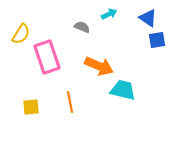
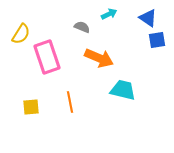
orange arrow: moved 8 px up
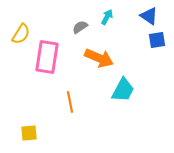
cyan arrow: moved 2 px left, 3 px down; rotated 35 degrees counterclockwise
blue triangle: moved 1 px right, 2 px up
gray semicircle: moved 2 px left; rotated 56 degrees counterclockwise
pink rectangle: rotated 28 degrees clockwise
cyan trapezoid: rotated 104 degrees clockwise
yellow square: moved 2 px left, 26 px down
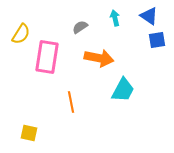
cyan arrow: moved 8 px right, 1 px down; rotated 42 degrees counterclockwise
orange arrow: rotated 12 degrees counterclockwise
orange line: moved 1 px right
yellow square: rotated 18 degrees clockwise
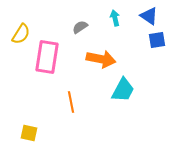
orange arrow: moved 2 px right, 1 px down
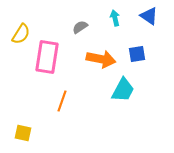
blue square: moved 20 px left, 14 px down
orange line: moved 9 px left, 1 px up; rotated 30 degrees clockwise
yellow square: moved 6 px left
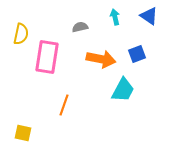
cyan arrow: moved 1 px up
gray semicircle: rotated 21 degrees clockwise
yellow semicircle: rotated 20 degrees counterclockwise
blue square: rotated 12 degrees counterclockwise
orange line: moved 2 px right, 4 px down
